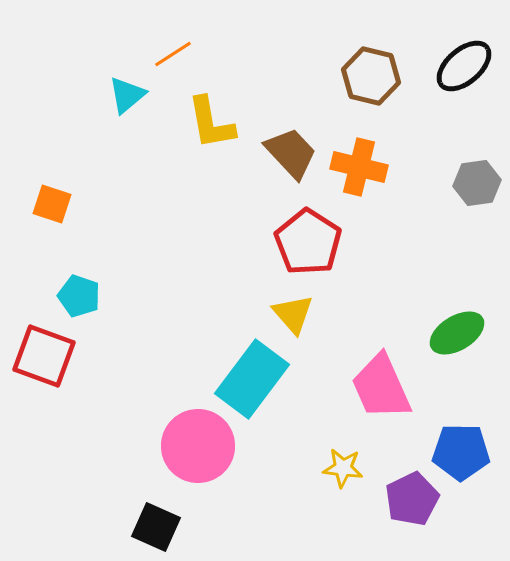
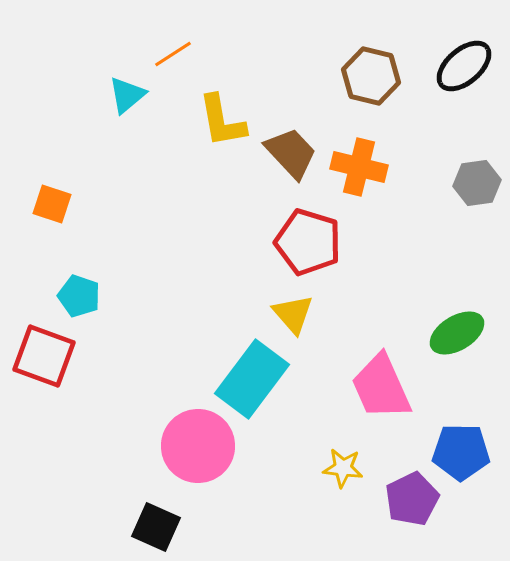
yellow L-shape: moved 11 px right, 2 px up
red pentagon: rotated 16 degrees counterclockwise
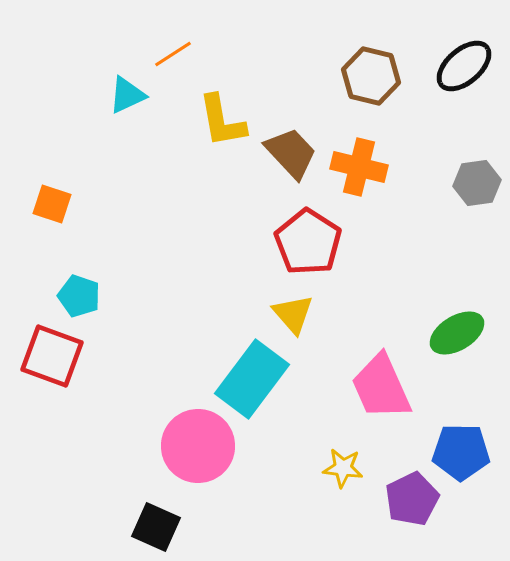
cyan triangle: rotated 15 degrees clockwise
red pentagon: rotated 16 degrees clockwise
red square: moved 8 px right
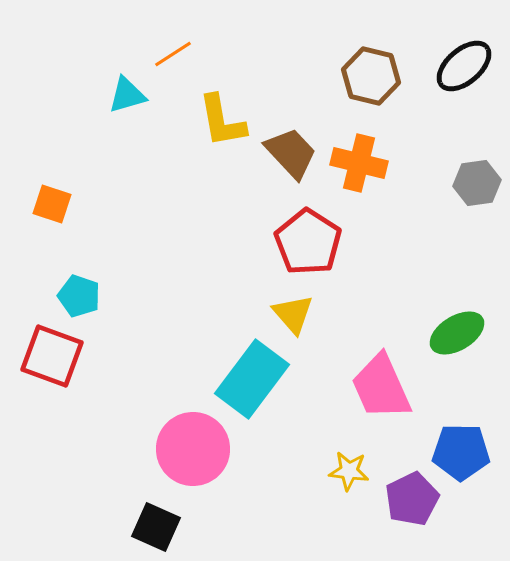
cyan triangle: rotated 9 degrees clockwise
orange cross: moved 4 px up
pink circle: moved 5 px left, 3 px down
yellow star: moved 6 px right, 3 px down
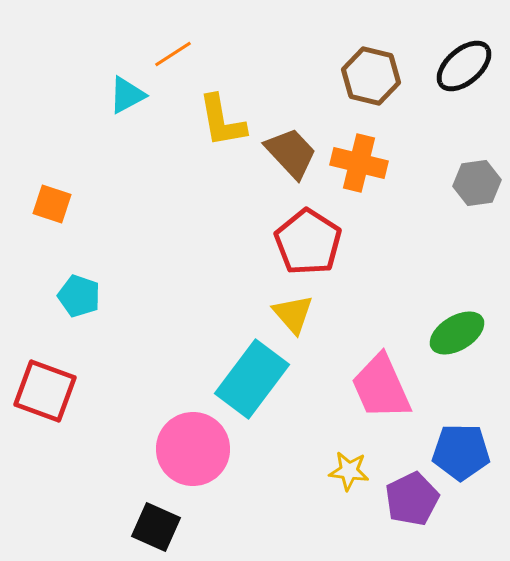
cyan triangle: rotated 12 degrees counterclockwise
red square: moved 7 px left, 35 px down
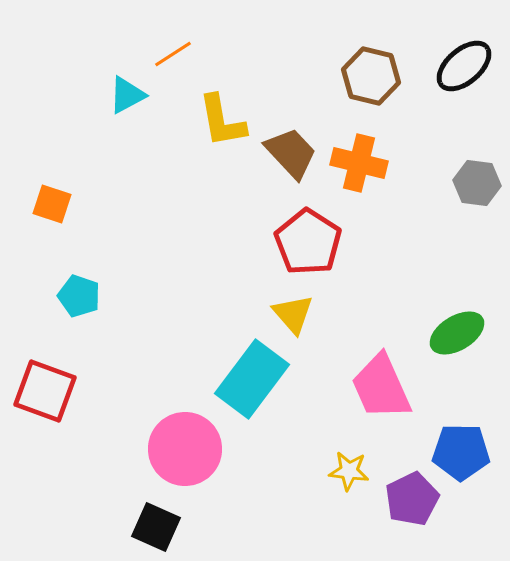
gray hexagon: rotated 15 degrees clockwise
pink circle: moved 8 px left
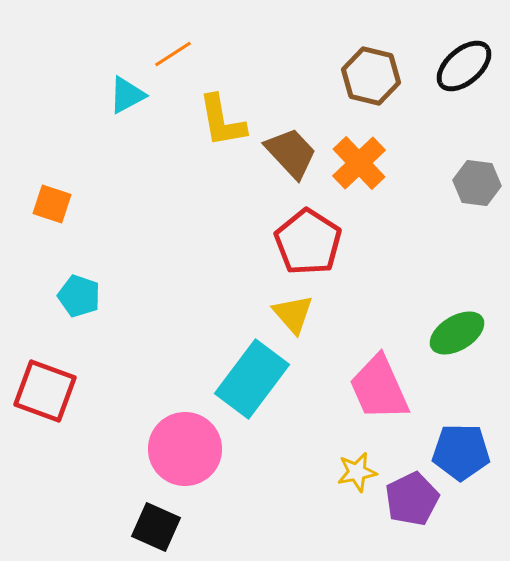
orange cross: rotated 32 degrees clockwise
pink trapezoid: moved 2 px left, 1 px down
yellow star: moved 8 px right, 1 px down; rotated 18 degrees counterclockwise
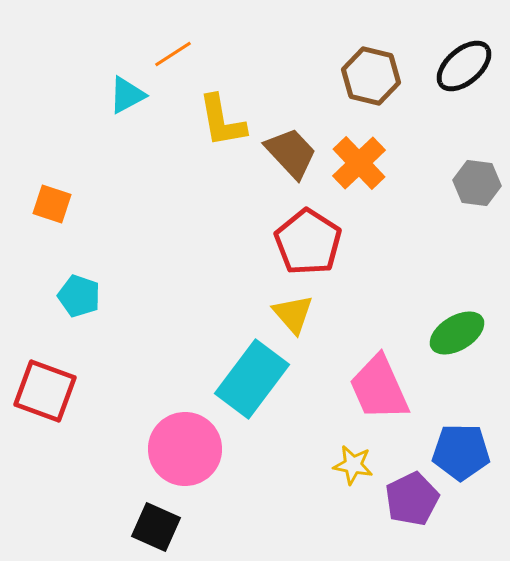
yellow star: moved 4 px left, 7 px up; rotated 21 degrees clockwise
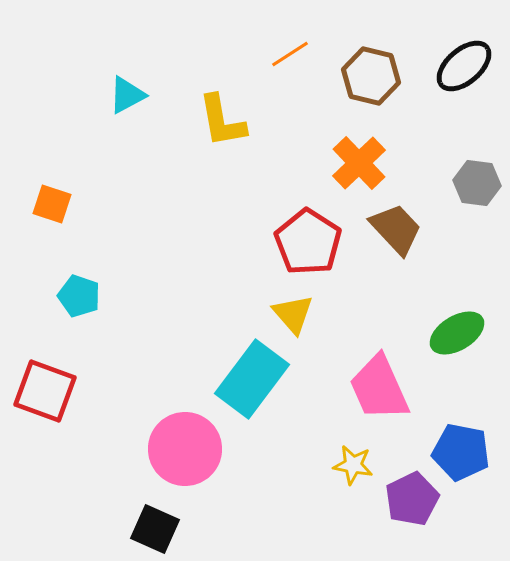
orange line: moved 117 px right
brown trapezoid: moved 105 px right, 76 px down
blue pentagon: rotated 10 degrees clockwise
black square: moved 1 px left, 2 px down
